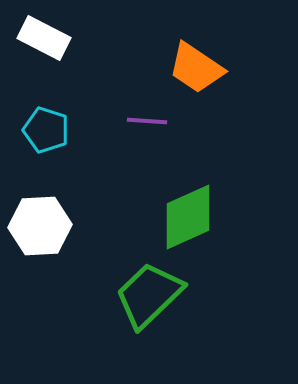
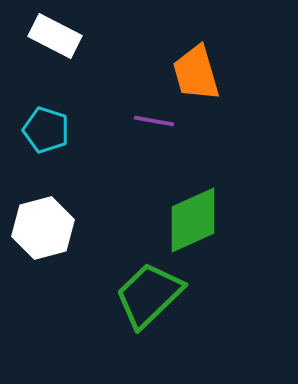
white rectangle: moved 11 px right, 2 px up
orange trapezoid: moved 5 px down; rotated 40 degrees clockwise
purple line: moved 7 px right; rotated 6 degrees clockwise
green diamond: moved 5 px right, 3 px down
white hexagon: moved 3 px right, 2 px down; rotated 12 degrees counterclockwise
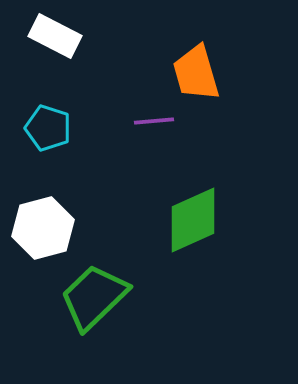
purple line: rotated 15 degrees counterclockwise
cyan pentagon: moved 2 px right, 2 px up
green trapezoid: moved 55 px left, 2 px down
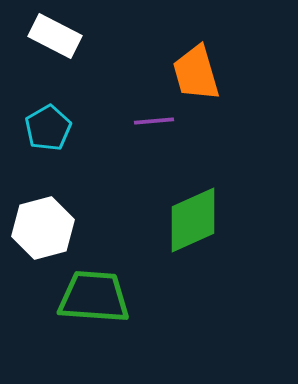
cyan pentagon: rotated 24 degrees clockwise
green trapezoid: rotated 48 degrees clockwise
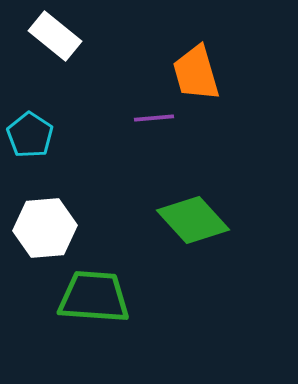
white rectangle: rotated 12 degrees clockwise
purple line: moved 3 px up
cyan pentagon: moved 18 px left, 7 px down; rotated 9 degrees counterclockwise
green diamond: rotated 72 degrees clockwise
white hexagon: moved 2 px right; rotated 10 degrees clockwise
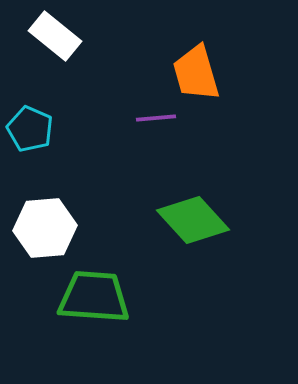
purple line: moved 2 px right
cyan pentagon: moved 6 px up; rotated 9 degrees counterclockwise
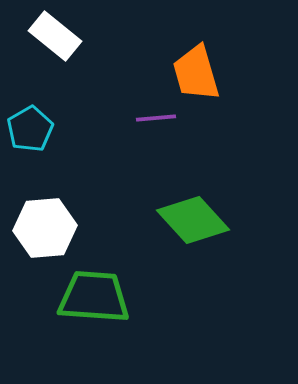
cyan pentagon: rotated 18 degrees clockwise
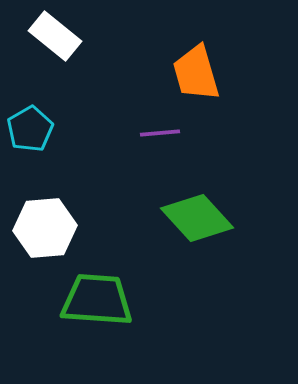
purple line: moved 4 px right, 15 px down
green diamond: moved 4 px right, 2 px up
green trapezoid: moved 3 px right, 3 px down
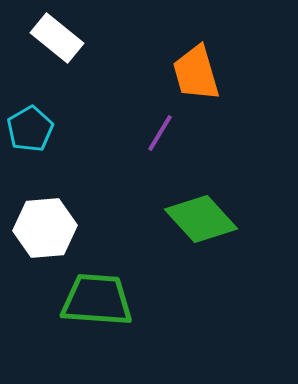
white rectangle: moved 2 px right, 2 px down
purple line: rotated 54 degrees counterclockwise
green diamond: moved 4 px right, 1 px down
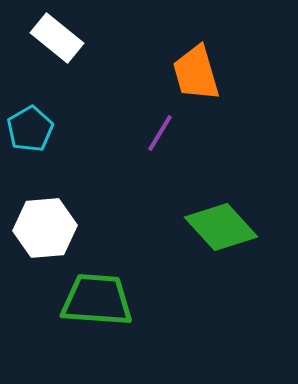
green diamond: moved 20 px right, 8 px down
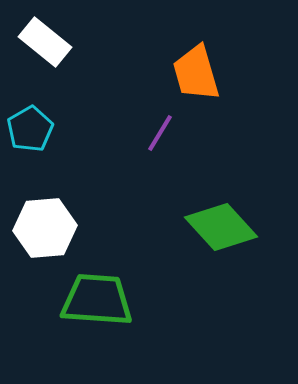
white rectangle: moved 12 px left, 4 px down
